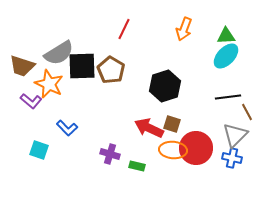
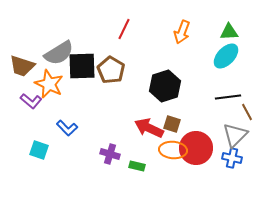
orange arrow: moved 2 px left, 3 px down
green triangle: moved 3 px right, 4 px up
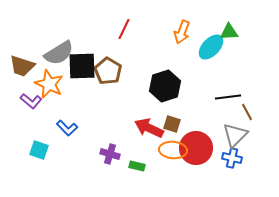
cyan ellipse: moved 15 px left, 9 px up
brown pentagon: moved 3 px left, 1 px down
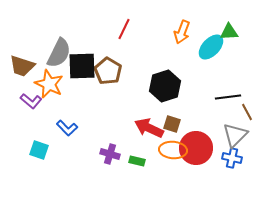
gray semicircle: rotated 32 degrees counterclockwise
green rectangle: moved 5 px up
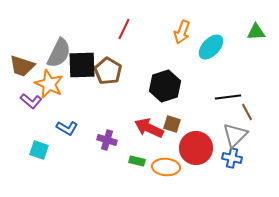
green triangle: moved 27 px right
black square: moved 1 px up
blue L-shape: rotated 15 degrees counterclockwise
orange ellipse: moved 7 px left, 17 px down
purple cross: moved 3 px left, 14 px up
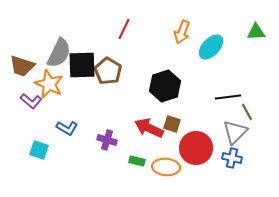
gray triangle: moved 3 px up
